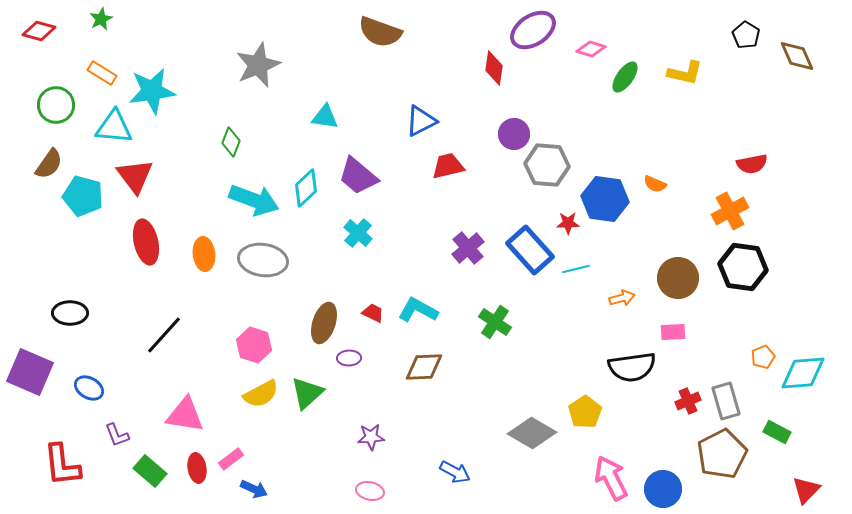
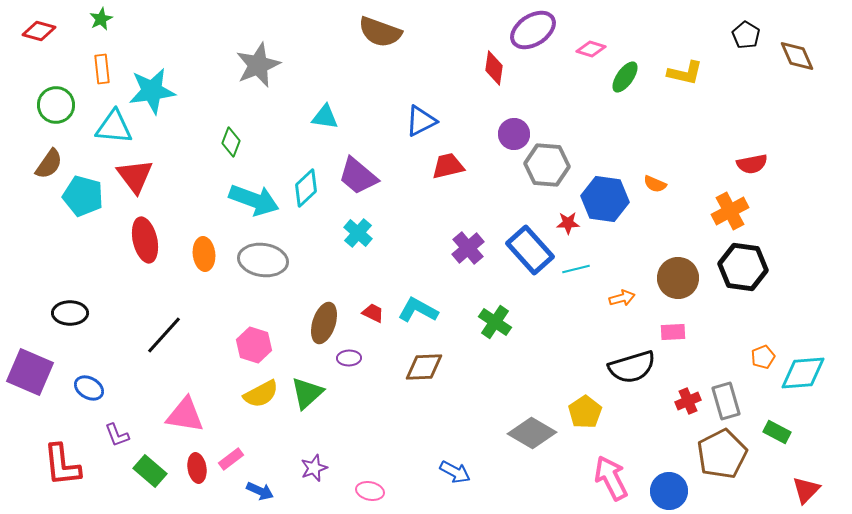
orange rectangle at (102, 73): moved 4 px up; rotated 52 degrees clockwise
red ellipse at (146, 242): moved 1 px left, 2 px up
black semicircle at (632, 367): rotated 9 degrees counterclockwise
purple star at (371, 437): moved 57 px left, 31 px down; rotated 16 degrees counterclockwise
blue arrow at (254, 489): moved 6 px right, 2 px down
blue circle at (663, 489): moved 6 px right, 2 px down
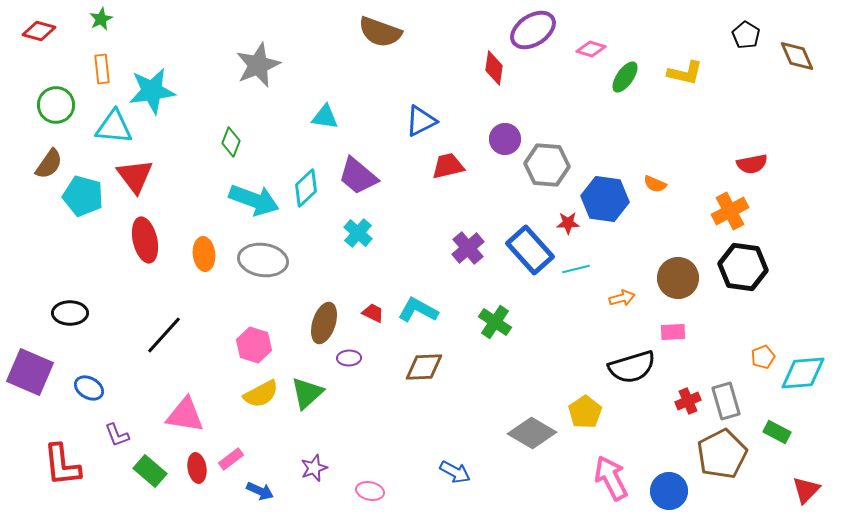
purple circle at (514, 134): moved 9 px left, 5 px down
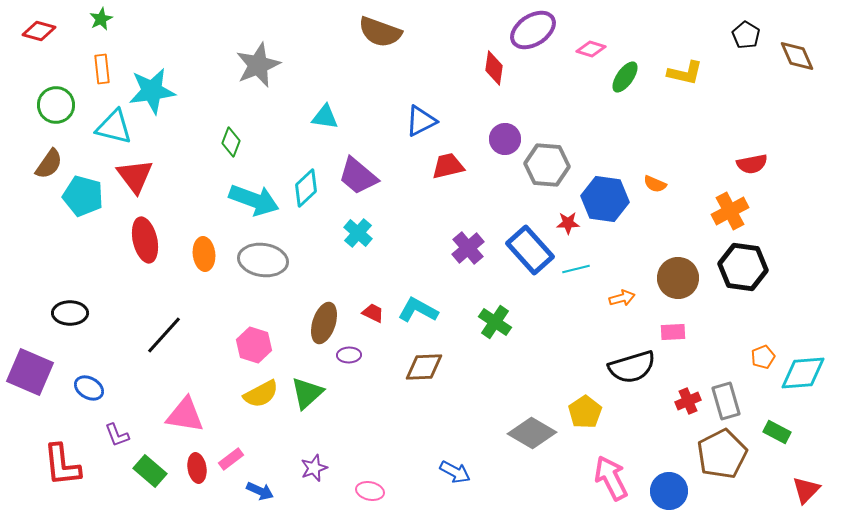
cyan triangle at (114, 127): rotated 9 degrees clockwise
purple ellipse at (349, 358): moved 3 px up
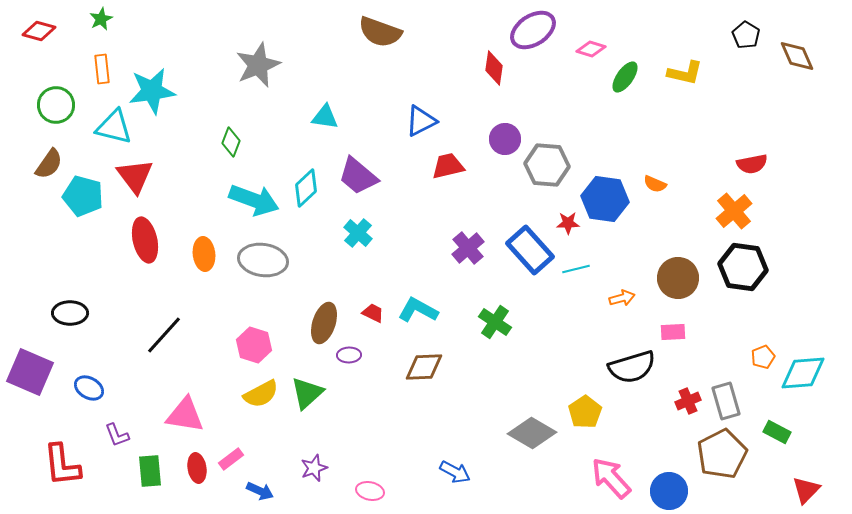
orange cross at (730, 211): moved 4 px right; rotated 12 degrees counterclockwise
green rectangle at (150, 471): rotated 44 degrees clockwise
pink arrow at (611, 478): rotated 15 degrees counterclockwise
